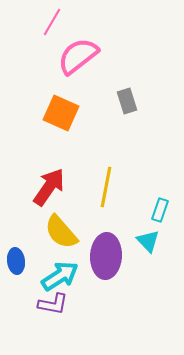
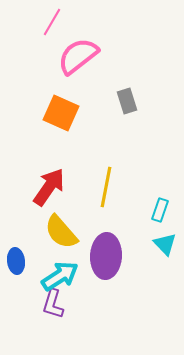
cyan triangle: moved 17 px right, 3 px down
purple L-shape: rotated 96 degrees clockwise
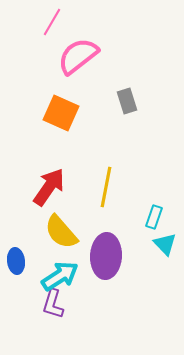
cyan rectangle: moved 6 px left, 7 px down
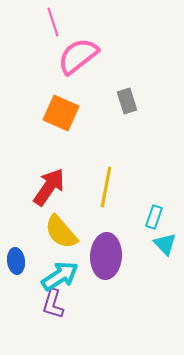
pink line: moved 1 px right; rotated 48 degrees counterclockwise
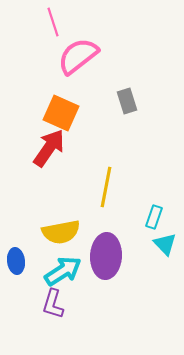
red arrow: moved 39 px up
yellow semicircle: rotated 60 degrees counterclockwise
cyan arrow: moved 3 px right, 5 px up
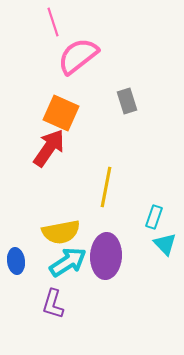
cyan arrow: moved 5 px right, 9 px up
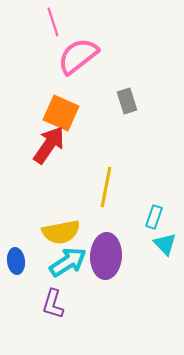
red arrow: moved 3 px up
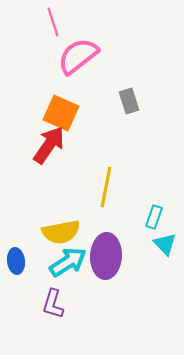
gray rectangle: moved 2 px right
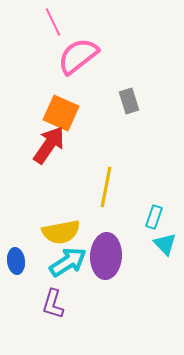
pink line: rotated 8 degrees counterclockwise
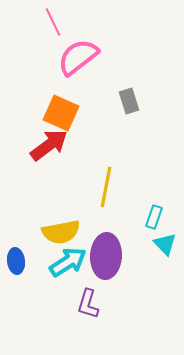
pink semicircle: moved 1 px down
red arrow: rotated 18 degrees clockwise
purple L-shape: moved 35 px right
